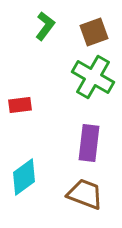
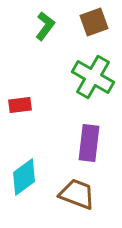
brown square: moved 10 px up
brown trapezoid: moved 8 px left
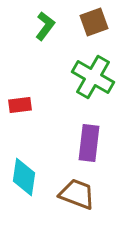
cyan diamond: rotated 45 degrees counterclockwise
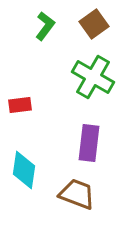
brown square: moved 2 px down; rotated 16 degrees counterclockwise
cyan diamond: moved 7 px up
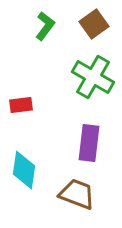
red rectangle: moved 1 px right
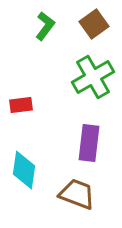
green cross: rotated 30 degrees clockwise
